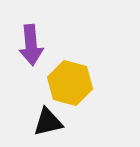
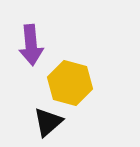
black triangle: rotated 28 degrees counterclockwise
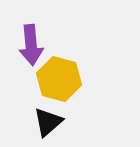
yellow hexagon: moved 11 px left, 4 px up
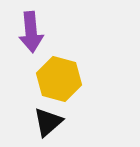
purple arrow: moved 13 px up
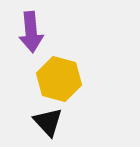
black triangle: rotated 32 degrees counterclockwise
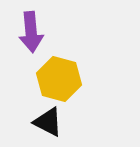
black triangle: rotated 20 degrees counterclockwise
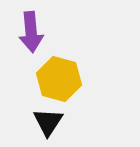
black triangle: rotated 36 degrees clockwise
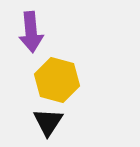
yellow hexagon: moved 2 px left, 1 px down
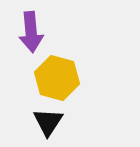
yellow hexagon: moved 2 px up
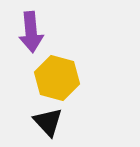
black triangle: rotated 16 degrees counterclockwise
